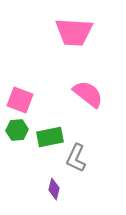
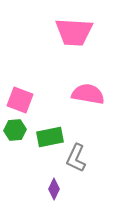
pink semicircle: rotated 28 degrees counterclockwise
green hexagon: moved 2 px left
purple diamond: rotated 10 degrees clockwise
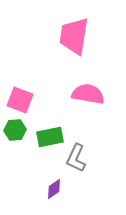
pink trapezoid: moved 4 px down; rotated 96 degrees clockwise
purple diamond: rotated 30 degrees clockwise
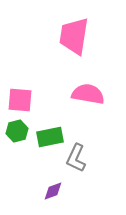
pink square: rotated 16 degrees counterclockwise
green hexagon: moved 2 px right, 1 px down; rotated 10 degrees counterclockwise
purple diamond: moved 1 px left, 2 px down; rotated 15 degrees clockwise
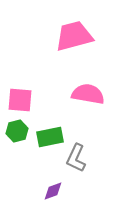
pink trapezoid: rotated 66 degrees clockwise
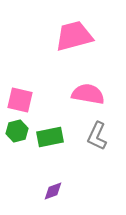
pink square: rotated 8 degrees clockwise
gray L-shape: moved 21 px right, 22 px up
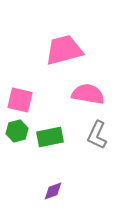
pink trapezoid: moved 10 px left, 14 px down
gray L-shape: moved 1 px up
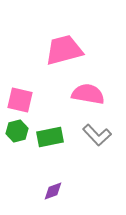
gray L-shape: rotated 68 degrees counterclockwise
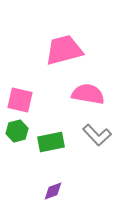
green rectangle: moved 1 px right, 5 px down
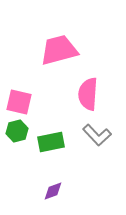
pink trapezoid: moved 5 px left
pink semicircle: rotated 96 degrees counterclockwise
pink square: moved 1 px left, 2 px down
